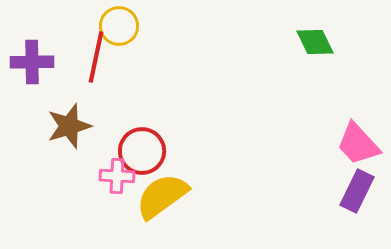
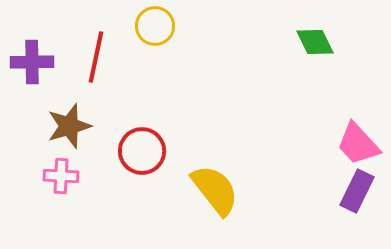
yellow circle: moved 36 px right
pink cross: moved 56 px left
yellow semicircle: moved 53 px right, 6 px up; rotated 88 degrees clockwise
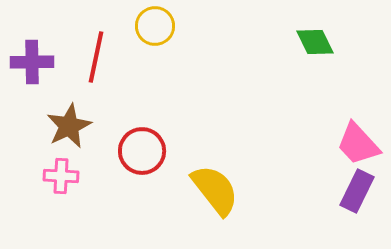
brown star: rotated 9 degrees counterclockwise
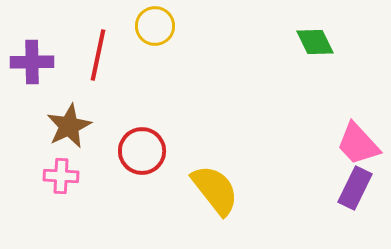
red line: moved 2 px right, 2 px up
purple rectangle: moved 2 px left, 3 px up
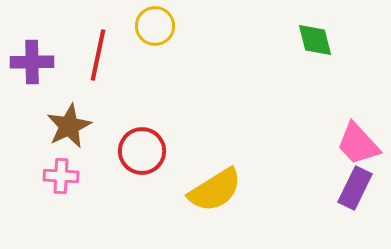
green diamond: moved 2 px up; rotated 12 degrees clockwise
yellow semicircle: rotated 96 degrees clockwise
